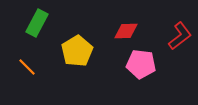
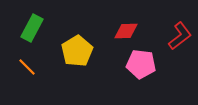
green rectangle: moved 5 px left, 5 px down
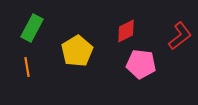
red diamond: rotated 25 degrees counterclockwise
orange line: rotated 36 degrees clockwise
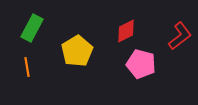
pink pentagon: rotated 8 degrees clockwise
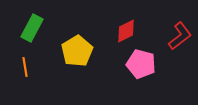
orange line: moved 2 px left
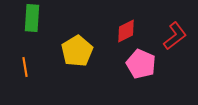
green rectangle: moved 10 px up; rotated 24 degrees counterclockwise
red L-shape: moved 5 px left
pink pentagon: rotated 8 degrees clockwise
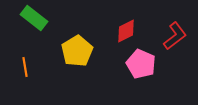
green rectangle: moved 2 px right; rotated 56 degrees counterclockwise
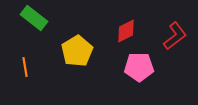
pink pentagon: moved 2 px left, 3 px down; rotated 24 degrees counterclockwise
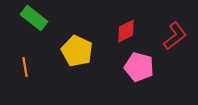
yellow pentagon: rotated 16 degrees counterclockwise
pink pentagon: rotated 16 degrees clockwise
